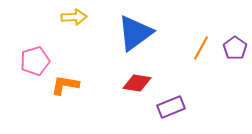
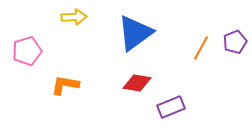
purple pentagon: moved 6 px up; rotated 15 degrees clockwise
pink pentagon: moved 8 px left, 10 px up
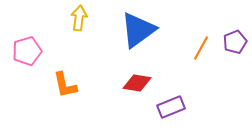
yellow arrow: moved 5 px right, 1 px down; rotated 80 degrees counterclockwise
blue triangle: moved 3 px right, 3 px up
orange L-shape: rotated 112 degrees counterclockwise
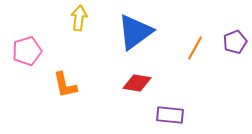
blue triangle: moved 3 px left, 2 px down
orange line: moved 6 px left
purple rectangle: moved 1 px left, 8 px down; rotated 28 degrees clockwise
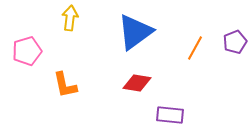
yellow arrow: moved 9 px left
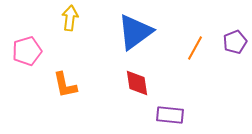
red diamond: rotated 72 degrees clockwise
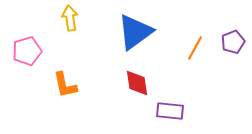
yellow arrow: rotated 15 degrees counterclockwise
purple pentagon: moved 2 px left
purple rectangle: moved 4 px up
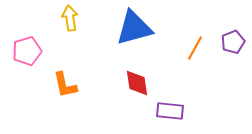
blue triangle: moved 1 px left, 4 px up; rotated 21 degrees clockwise
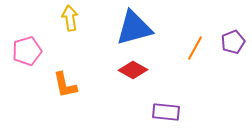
red diamond: moved 4 px left, 13 px up; rotated 52 degrees counterclockwise
purple rectangle: moved 4 px left, 1 px down
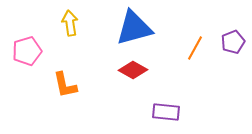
yellow arrow: moved 5 px down
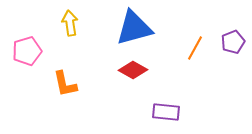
orange L-shape: moved 1 px up
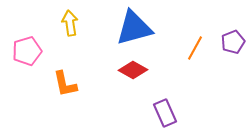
purple rectangle: moved 1 px left, 1 px down; rotated 60 degrees clockwise
